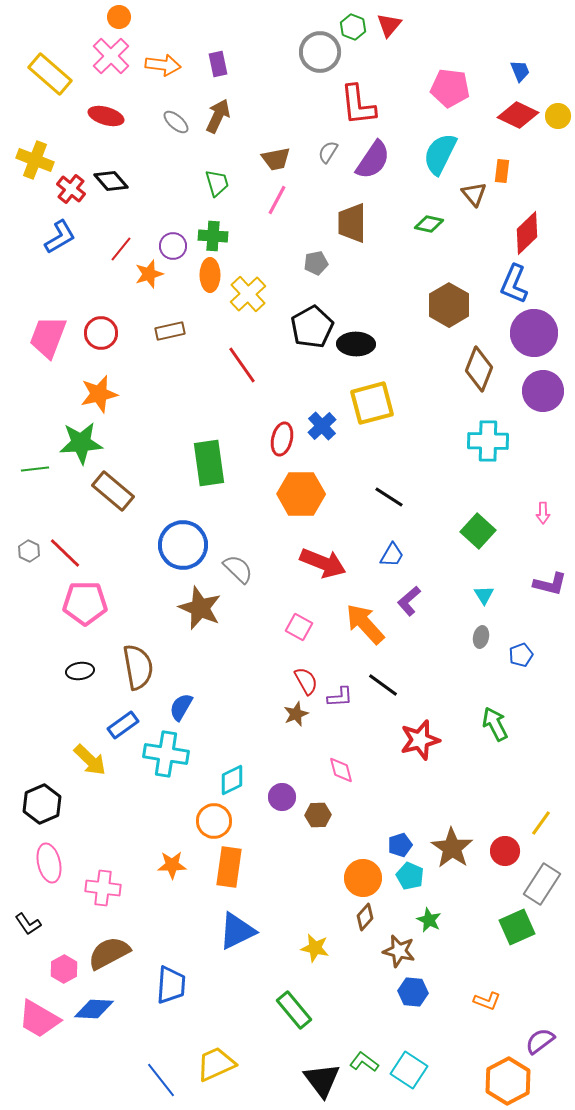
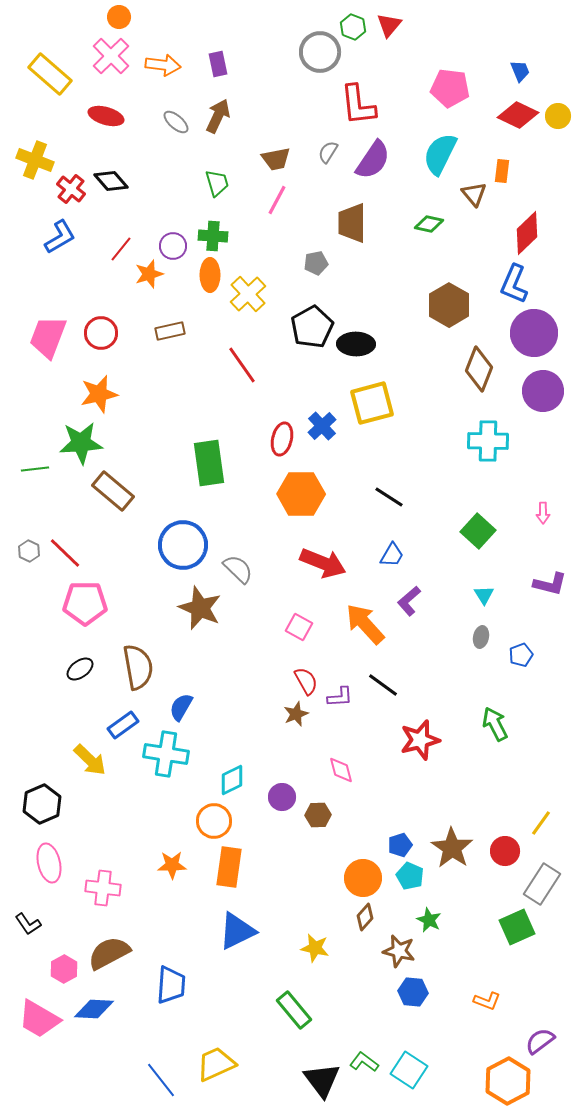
black ellipse at (80, 671): moved 2 px up; rotated 28 degrees counterclockwise
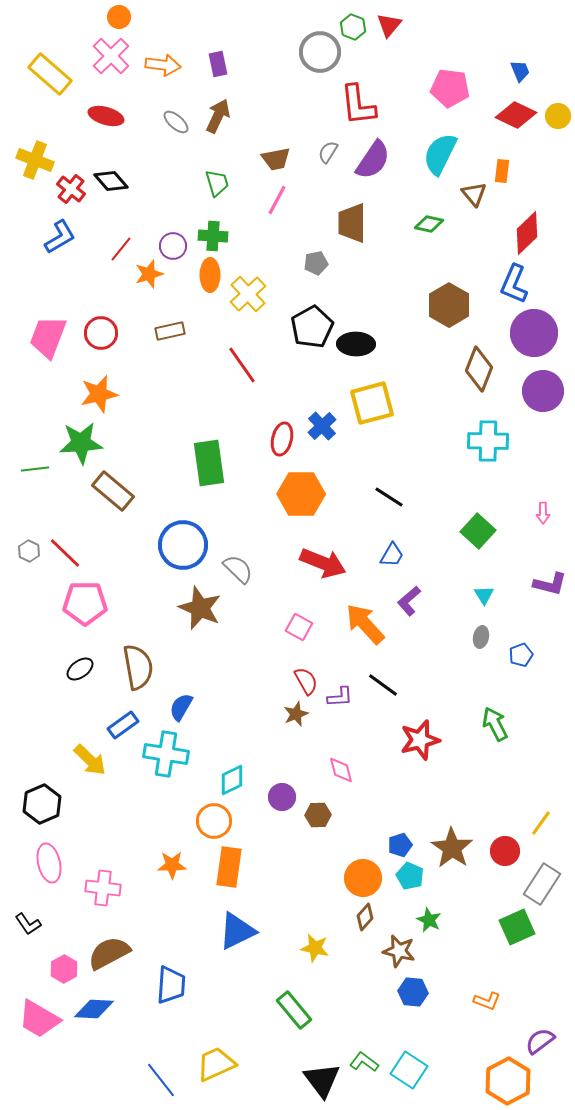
red diamond at (518, 115): moved 2 px left
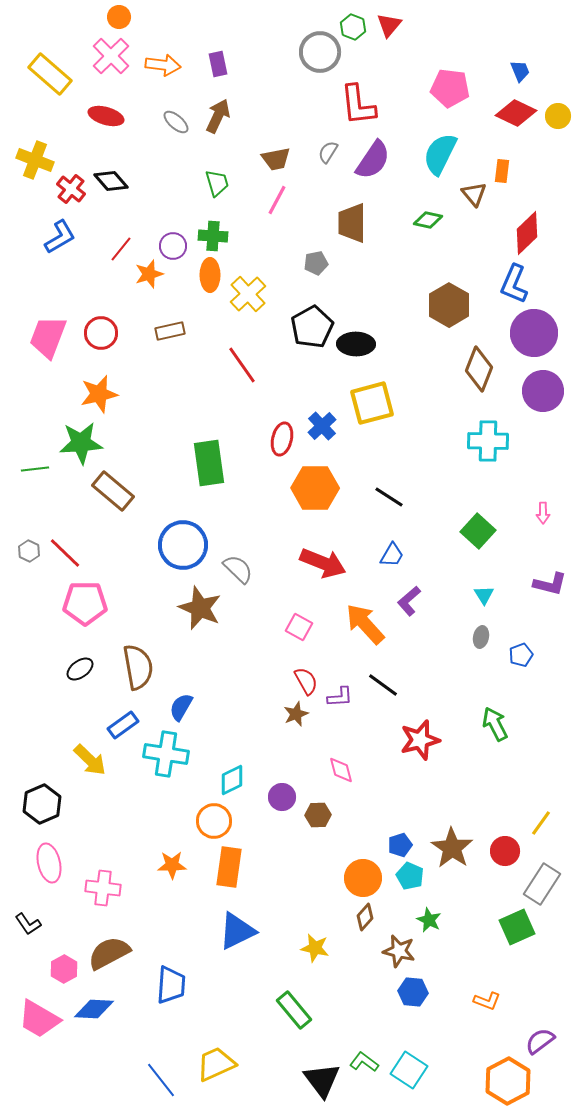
red diamond at (516, 115): moved 2 px up
green diamond at (429, 224): moved 1 px left, 4 px up
orange hexagon at (301, 494): moved 14 px right, 6 px up
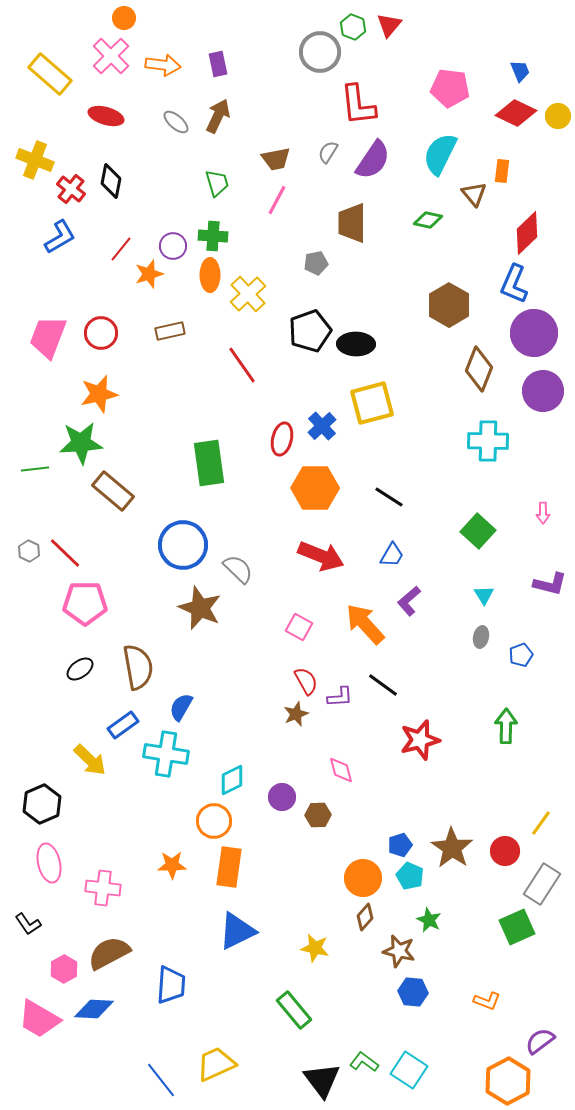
orange circle at (119, 17): moved 5 px right, 1 px down
black diamond at (111, 181): rotated 52 degrees clockwise
black pentagon at (312, 327): moved 2 px left, 4 px down; rotated 9 degrees clockwise
red arrow at (323, 563): moved 2 px left, 7 px up
green arrow at (495, 724): moved 11 px right, 2 px down; rotated 28 degrees clockwise
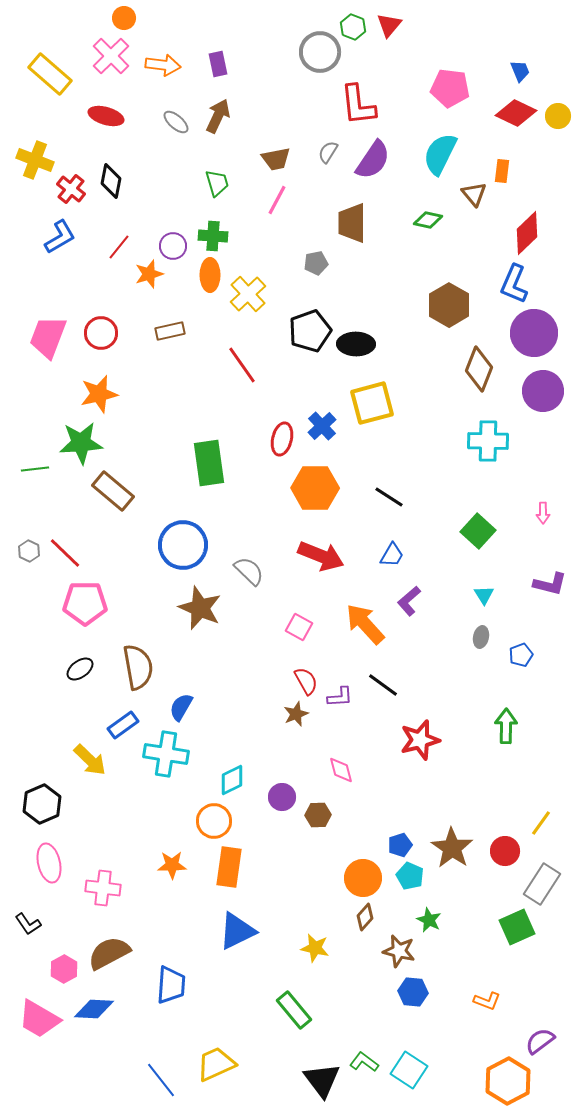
red line at (121, 249): moved 2 px left, 2 px up
gray semicircle at (238, 569): moved 11 px right, 2 px down
